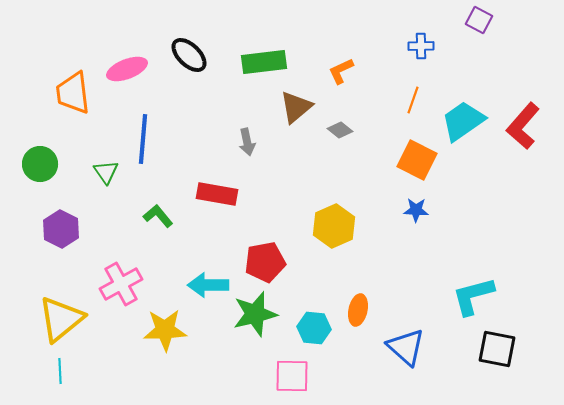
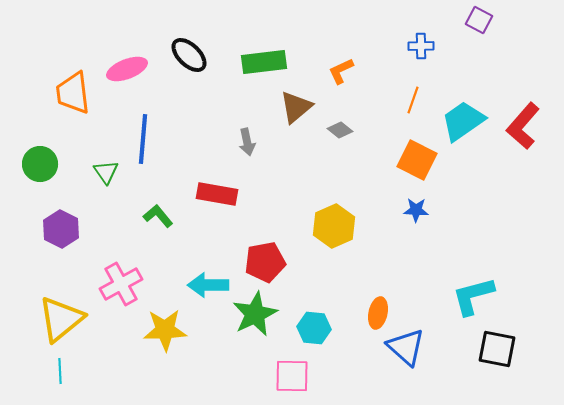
orange ellipse: moved 20 px right, 3 px down
green star: rotated 12 degrees counterclockwise
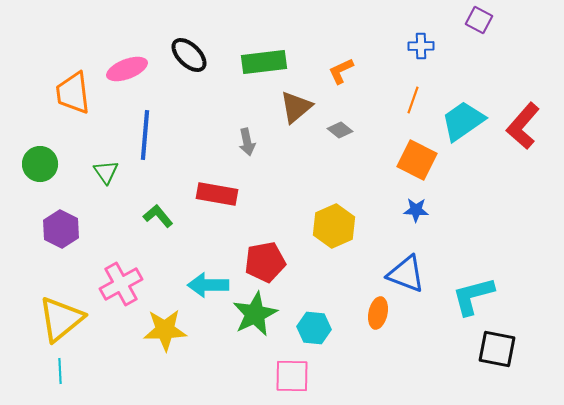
blue line: moved 2 px right, 4 px up
blue triangle: moved 73 px up; rotated 21 degrees counterclockwise
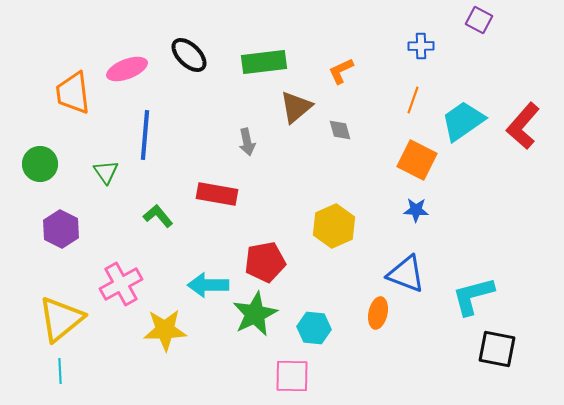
gray diamond: rotated 35 degrees clockwise
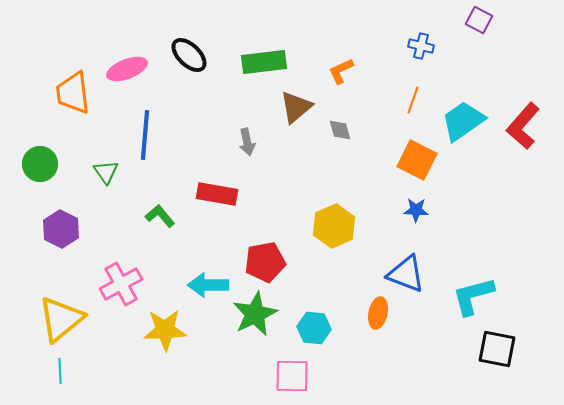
blue cross: rotated 15 degrees clockwise
green L-shape: moved 2 px right
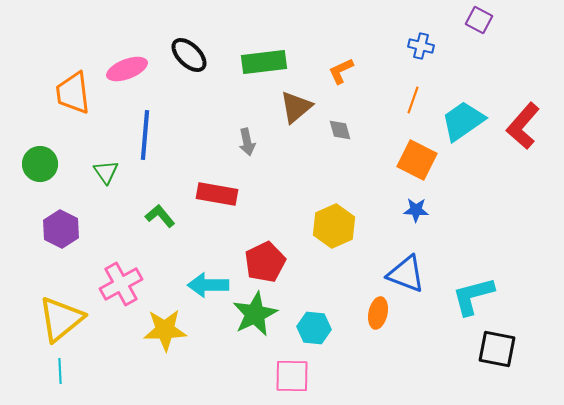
red pentagon: rotated 15 degrees counterclockwise
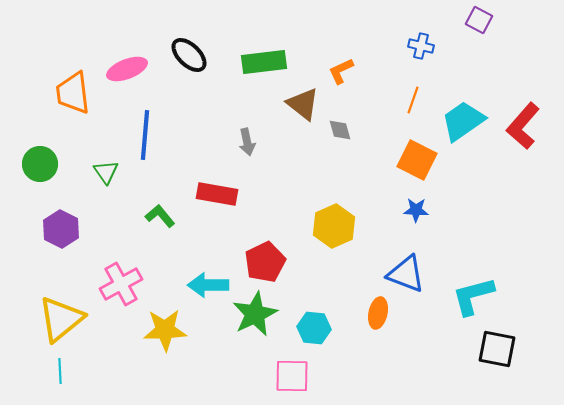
brown triangle: moved 7 px right, 3 px up; rotated 42 degrees counterclockwise
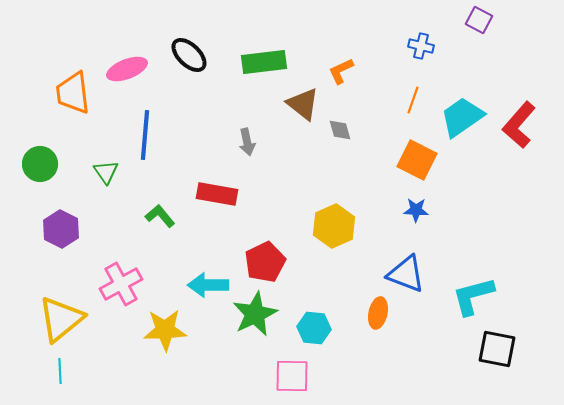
cyan trapezoid: moved 1 px left, 4 px up
red L-shape: moved 4 px left, 1 px up
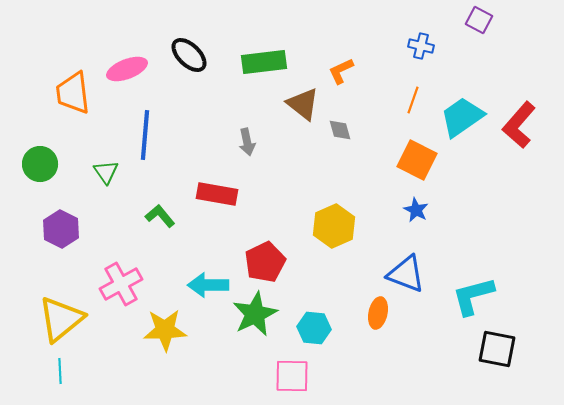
blue star: rotated 25 degrees clockwise
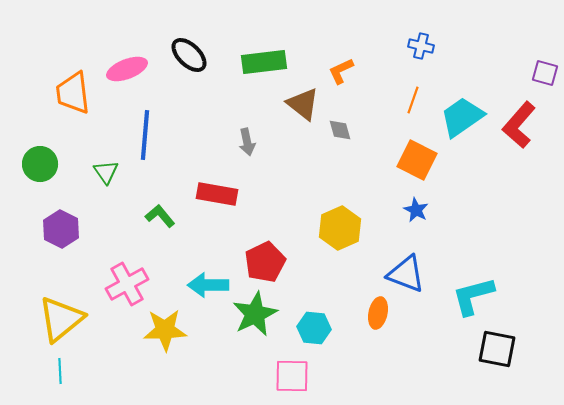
purple square: moved 66 px right, 53 px down; rotated 12 degrees counterclockwise
yellow hexagon: moved 6 px right, 2 px down
pink cross: moved 6 px right
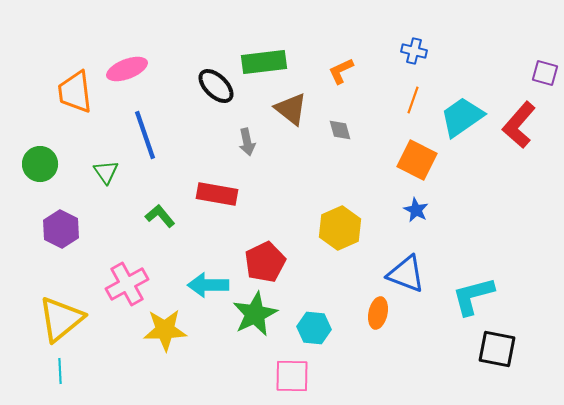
blue cross: moved 7 px left, 5 px down
black ellipse: moved 27 px right, 31 px down
orange trapezoid: moved 2 px right, 1 px up
brown triangle: moved 12 px left, 5 px down
blue line: rotated 24 degrees counterclockwise
